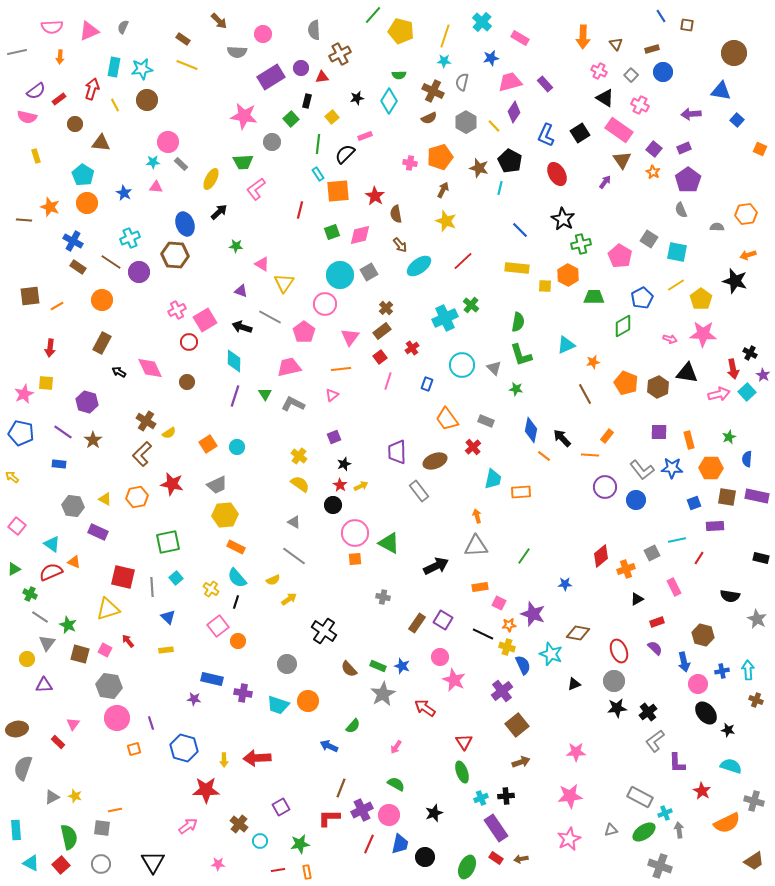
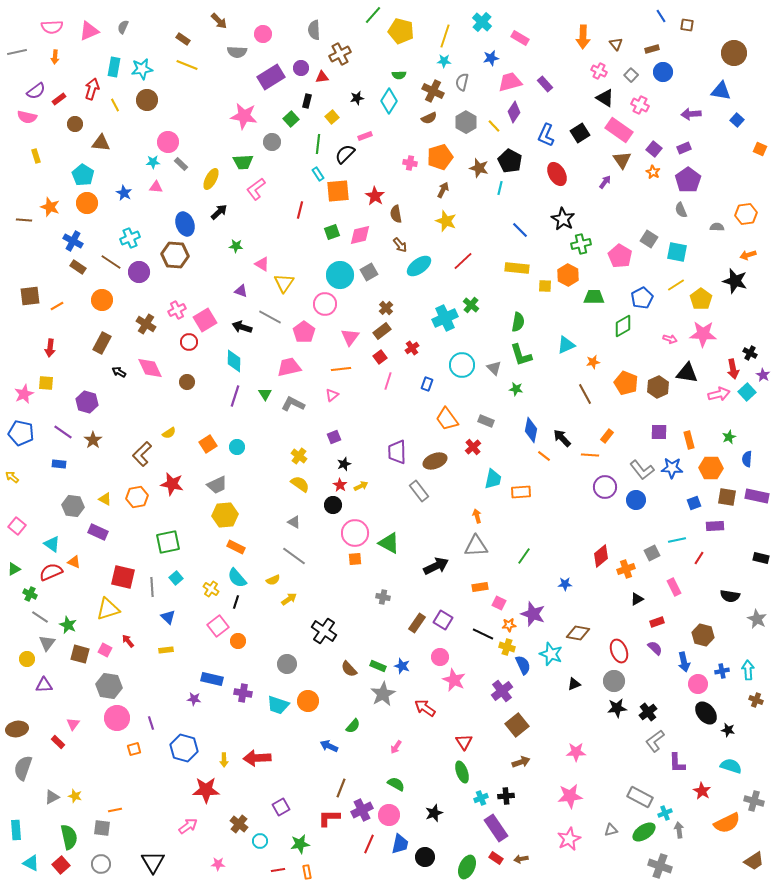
orange arrow at (60, 57): moved 5 px left
brown cross at (146, 421): moved 97 px up
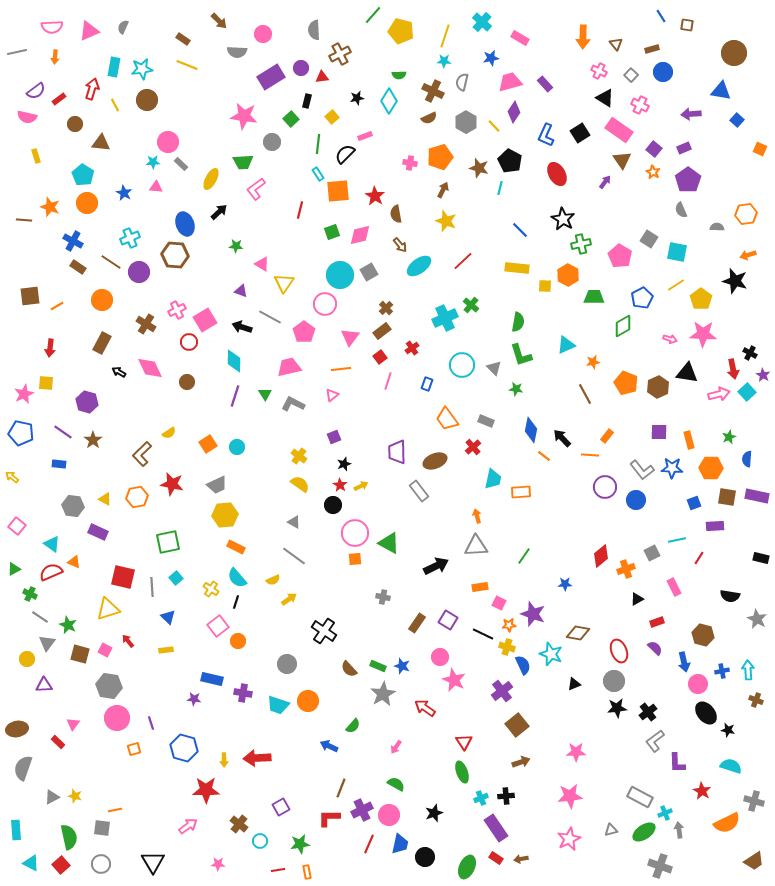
purple square at (443, 620): moved 5 px right
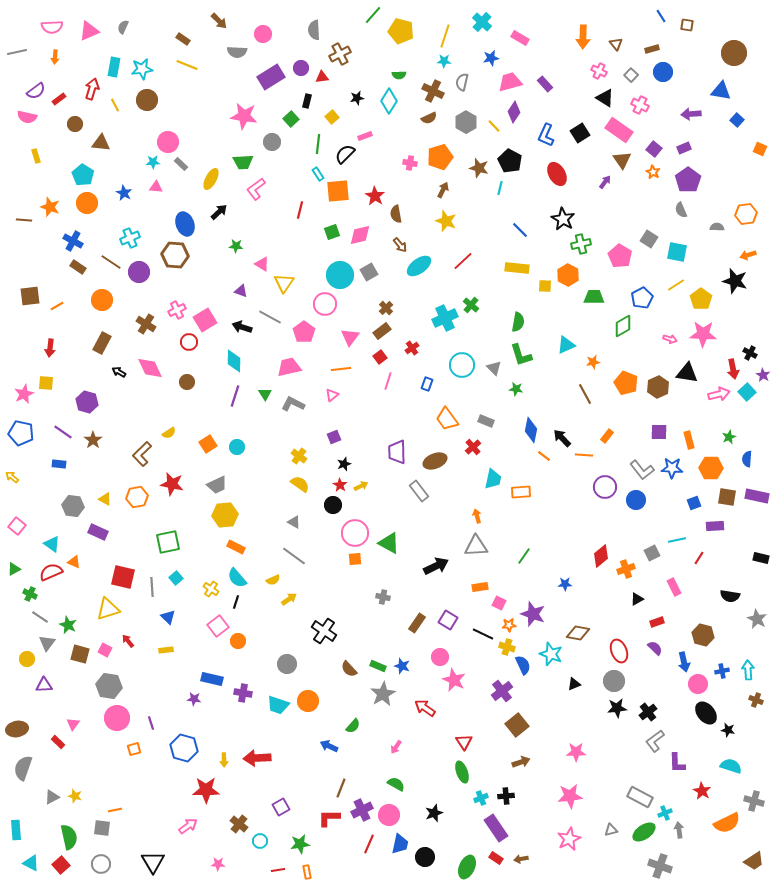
orange line at (590, 455): moved 6 px left
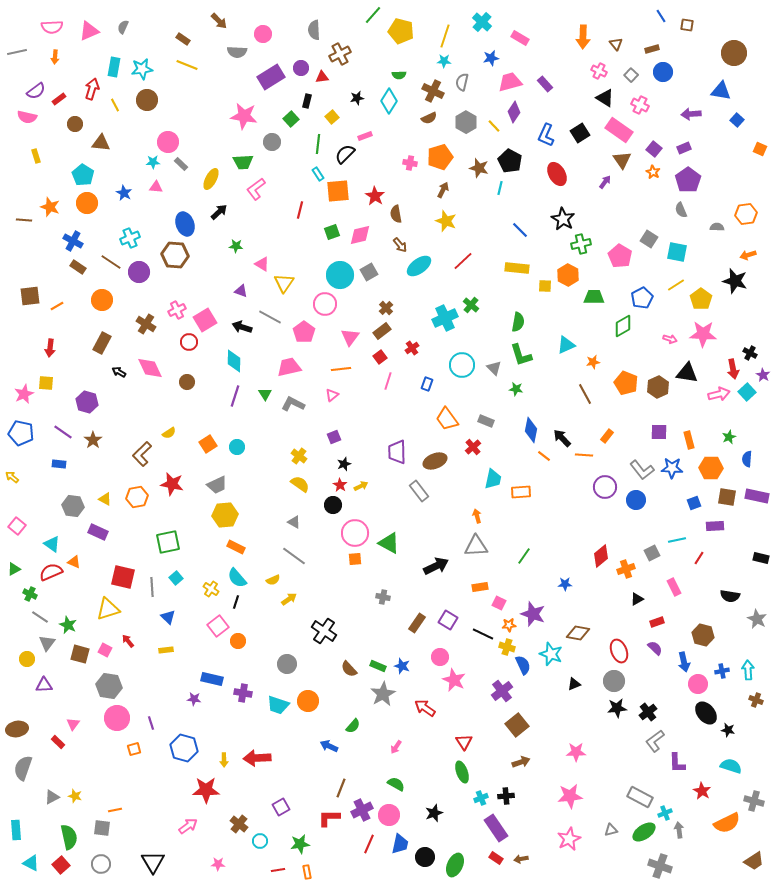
green ellipse at (467, 867): moved 12 px left, 2 px up
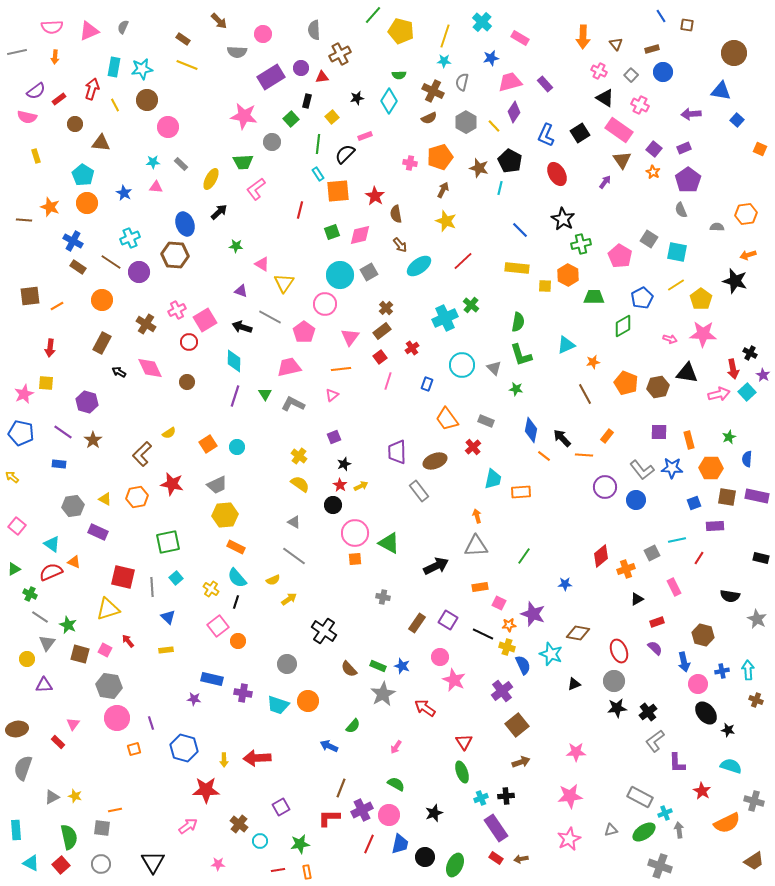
pink circle at (168, 142): moved 15 px up
brown hexagon at (658, 387): rotated 15 degrees clockwise
gray hexagon at (73, 506): rotated 15 degrees counterclockwise
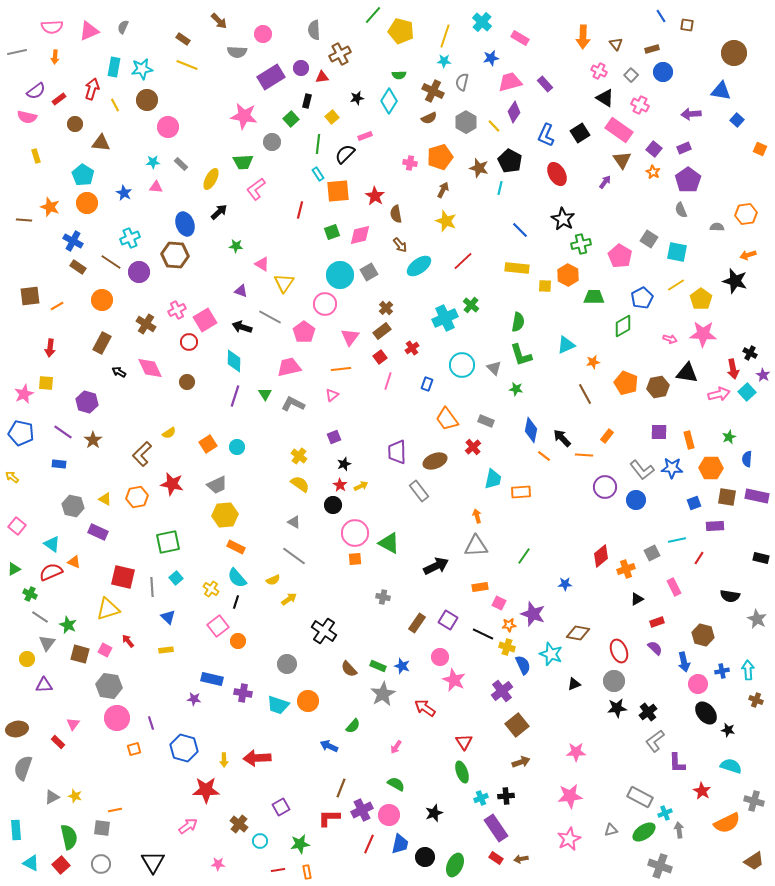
gray hexagon at (73, 506): rotated 20 degrees clockwise
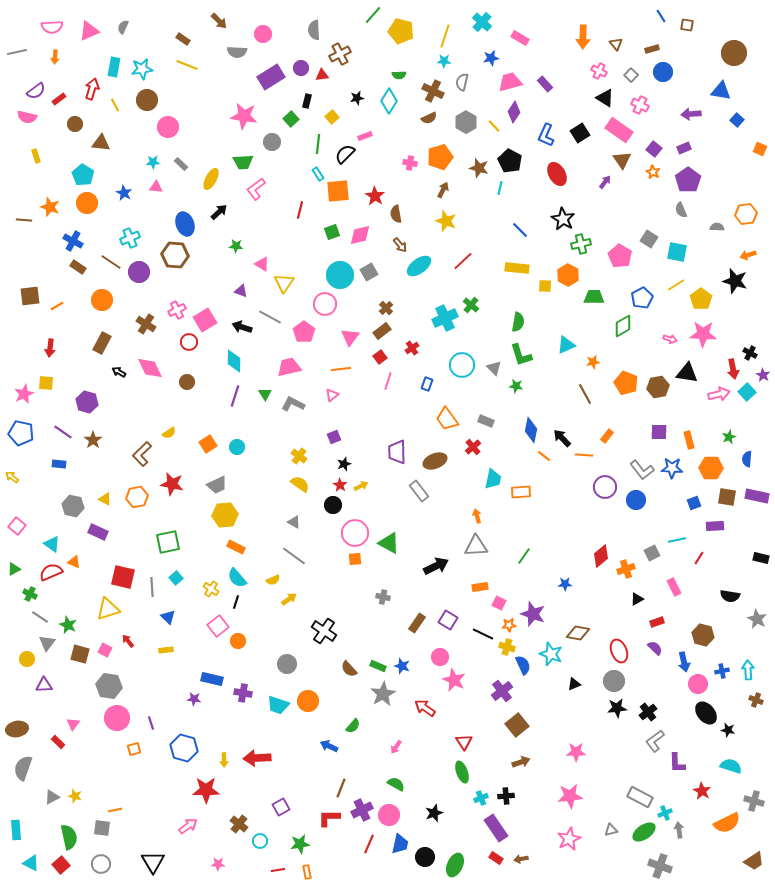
red triangle at (322, 77): moved 2 px up
green star at (516, 389): moved 3 px up
